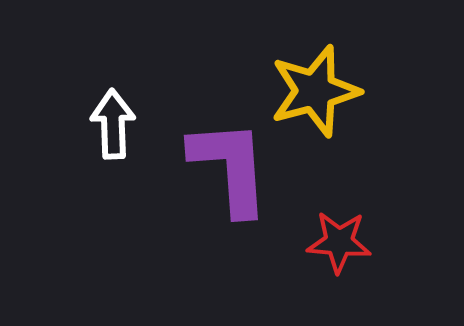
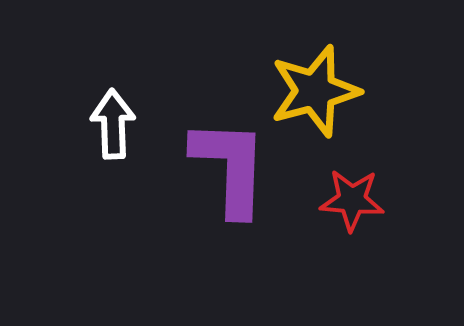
purple L-shape: rotated 6 degrees clockwise
red star: moved 13 px right, 42 px up
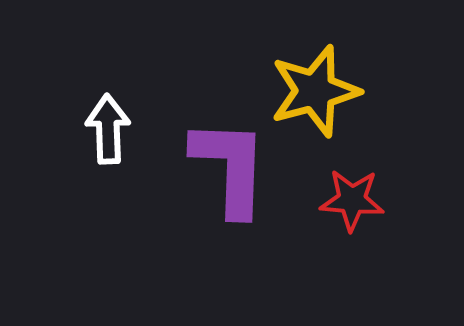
white arrow: moved 5 px left, 5 px down
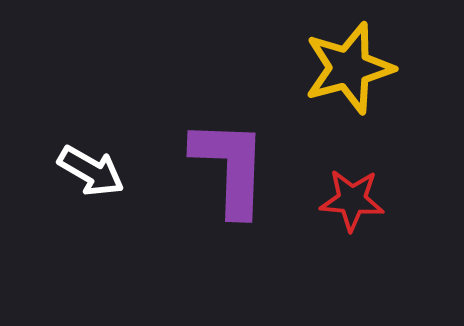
yellow star: moved 34 px right, 23 px up
white arrow: moved 17 px left, 42 px down; rotated 122 degrees clockwise
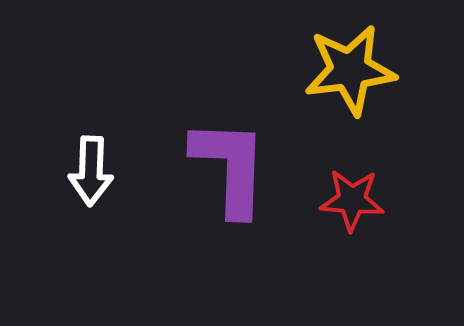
yellow star: moved 1 px right, 2 px down; rotated 8 degrees clockwise
white arrow: rotated 62 degrees clockwise
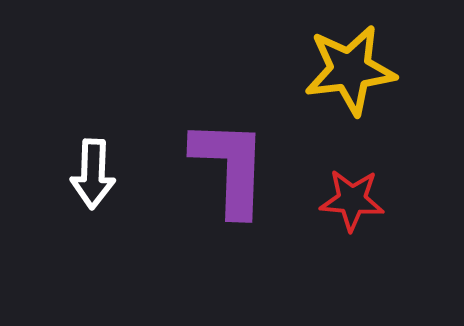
white arrow: moved 2 px right, 3 px down
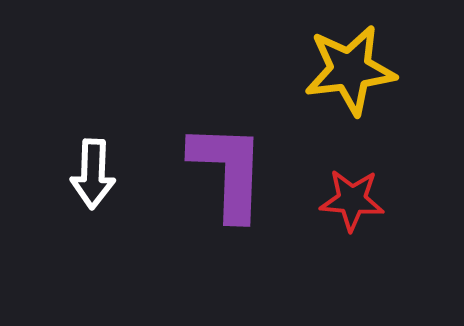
purple L-shape: moved 2 px left, 4 px down
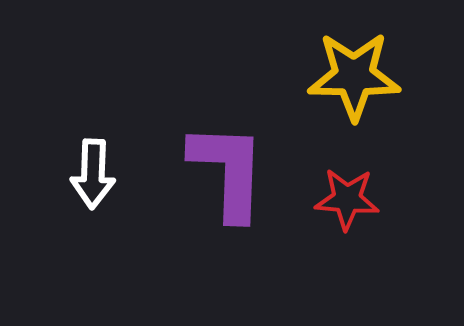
yellow star: moved 4 px right, 6 px down; rotated 8 degrees clockwise
red star: moved 5 px left, 1 px up
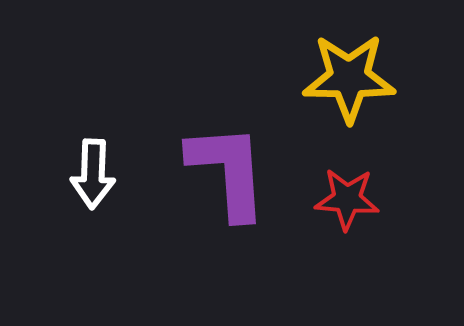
yellow star: moved 5 px left, 2 px down
purple L-shape: rotated 6 degrees counterclockwise
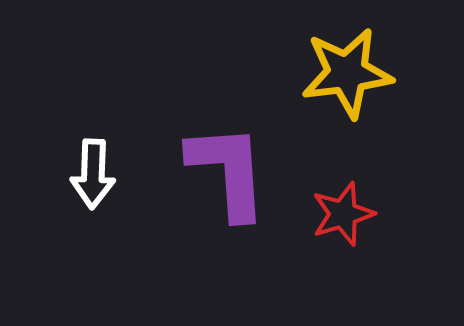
yellow star: moved 2 px left, 5 px up; rotated 8 degrees counterclockwise
red star: moved 4 px left, 15 px down; rotated 22 degrees counterclockwise
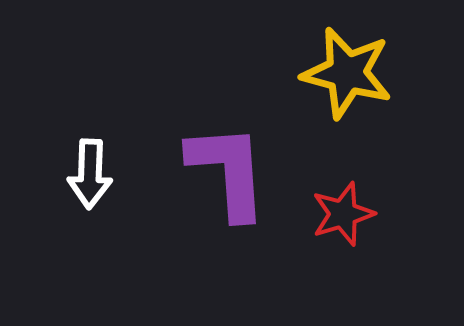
yellow star: rotated 22 degrees clockwise
white arrow: moved 3 px left
